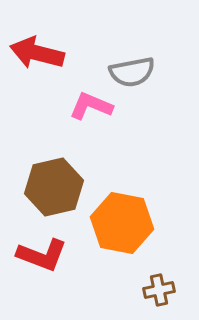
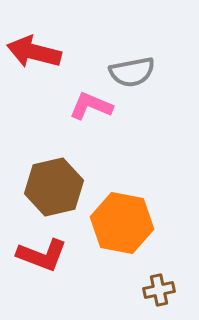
red arrow: moved 3 px left, 1 px up
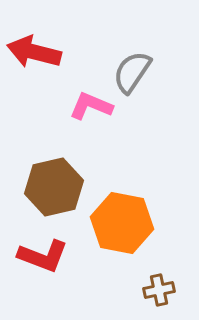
gray semicircle: rotated 135 degrees clockwise
red L-shape: moved 1 px right, 1 px down
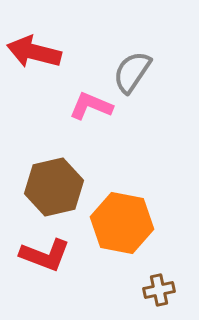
red L-shape: moved 2 px right, 1 px up
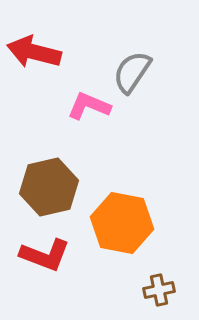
pink L-shape: moved 2 px left
brown hexagon: moved 5 px left
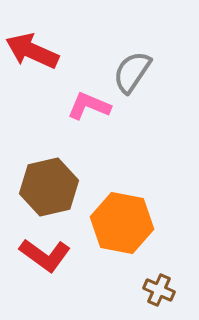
red arrow: moved 2 px left, 1 px up; rotated 10 degrees clockwise
red L-shape: rotated 15 degrees clockwise
brown cross: rotated 36 degrees clockwise
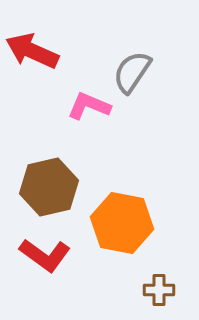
brown cross: rotated 24 degrees counterclockwise
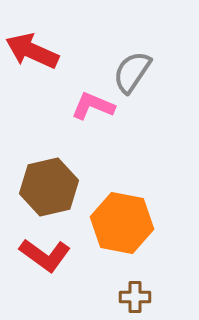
pink L-shape: moved 4 px right
brown cross: moved 24 px left, 7 px down
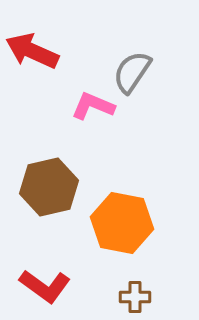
red L-shape: moved 31 px down
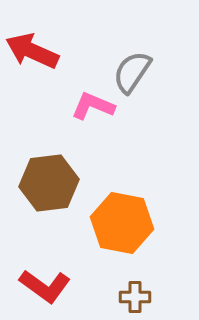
brown hexagon: moved 4 px up; rotated 6 degrees clockwise
